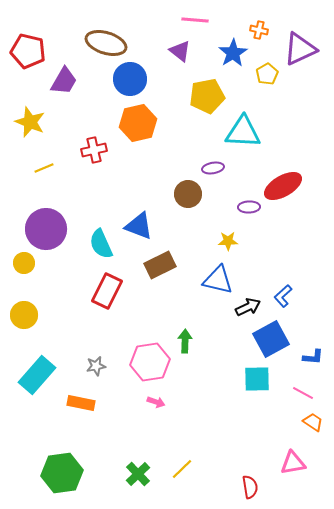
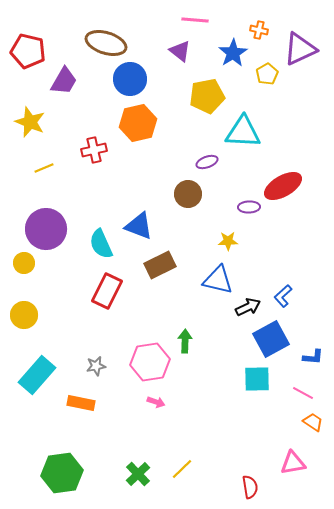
purple ellipse at (213, 168): moved 6 px left, 6 px up; rotated 10 degrees counterclockwise
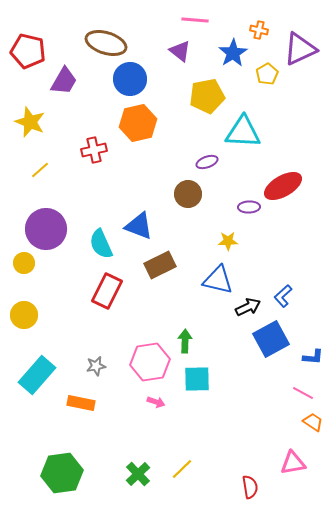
yellow line at (44, 168): moved 4 px left, 2 px down; rotated 18 degrees counterclockwise
cyan square at (257, 379): moved 60 px left
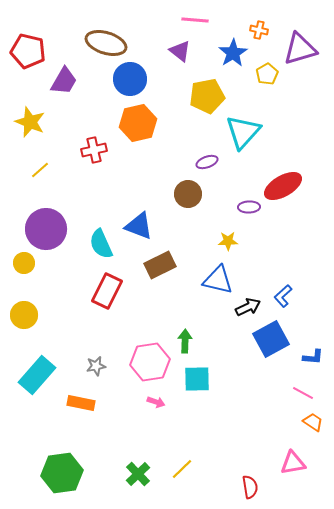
purple triangle at (300, 49): rotated 9 degrees clockwise
cyan triangle at (243, 132): rotated 51 degrees counterclockwise
